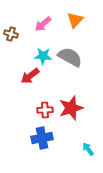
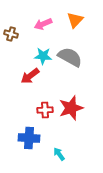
pink arrow: rotated 18 degrees clockwise
blue cross: moved 13 px left; rotated 15 degrees clockwise
cyan arrow: moved 29 px left, 5 px down
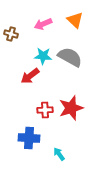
orange triangle: rotated 30 degrees counterclockwise
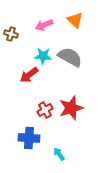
pink arrow: moved 1 px right, 1 px down
red arrow: moved 1 px left, 1 px up
red cross: rotated 28 degrees counterclockwise
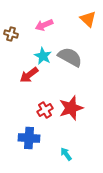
orange triangle: moved 13 px right, 1 px up
cyan star: rotated 24 degrees clockwise
cyan arrow: moved 7 px right
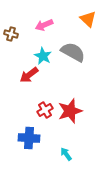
gray semicircle: moved 3 px right, 5 px up
red star: moved 1 px left, 3 px down
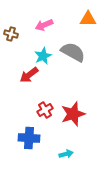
orange triangle: rotated 42 degrees counterclockwise
cyan star: rotated 18 degrees clockwise
red star: moved 3 px right, 3 px down
cyan arrow: rotated 112 degrees clockwise
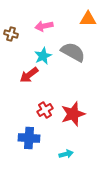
pink arrow: moved 1 px down; rotated 12 degrees clockwise
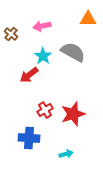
pink arrow: moved 2 px left
brown cross: rotated 24 degrees clockwise
cyan star: rotated 12 degrees counterclockwise
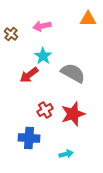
gray semicircle: moved 21 px down
